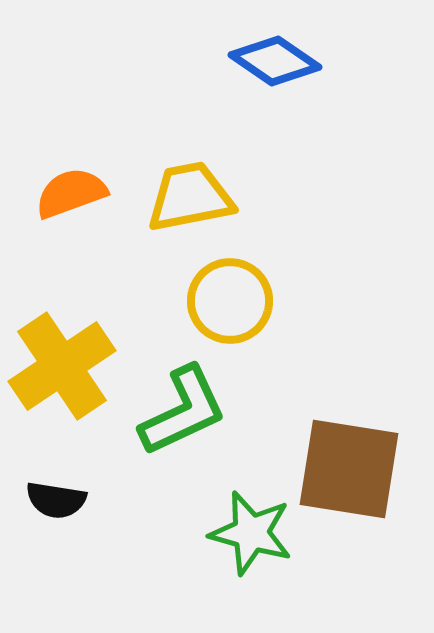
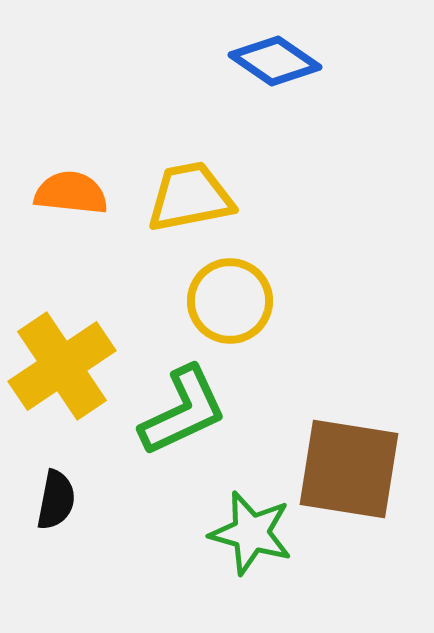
orange semicircle: rotated 26 degrees clockwise
black semicircle: rotated 88 degrees counterclockwise
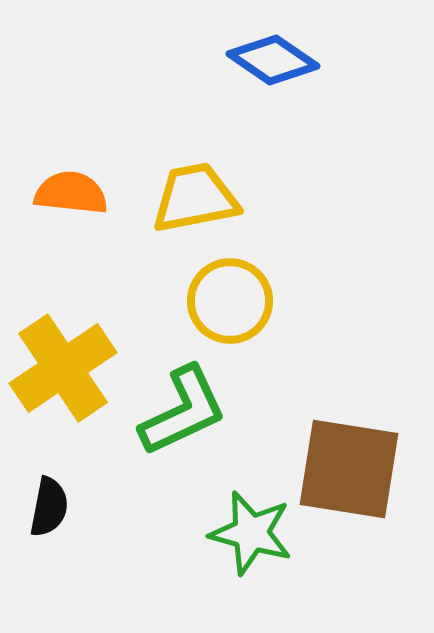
blue diamond: moved 2 px left, 1 px up
yellow trapezoid: moved 5 px right, 1 px down
yellow cross: moved 1 px right, 2 px down
black semicircle: moved 7 px left, 7 px down
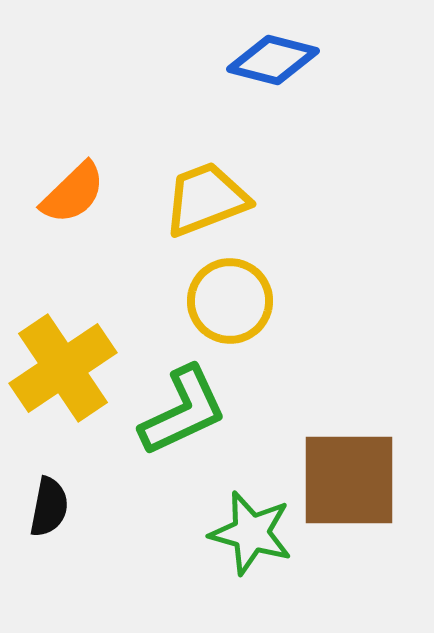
blue diamond: rotated 20 degrees counterclockwise
orange semicircle: moved 2 px right; rotated 130 degrees clockwise
yellow trapezoid: moved 11 px right, 1 px down; rotated 10 degrees counterclockwise
brown square: moved 11 px down; rotated 9 degrees counterclockwise
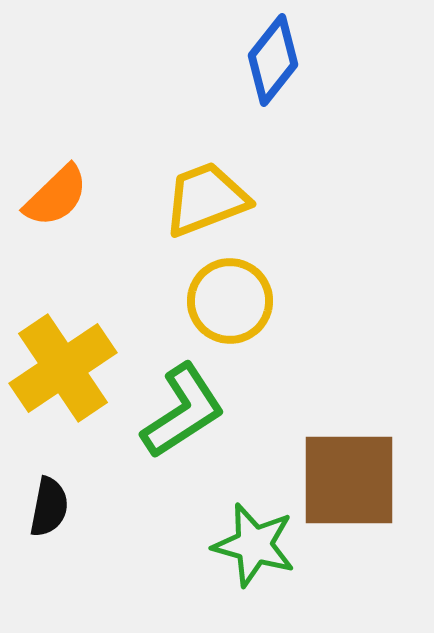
blue diamond: rotated 66 degrees counterclockwise
orange semicircle: moved 17 px left, 3 px down
green L-shape: rotated 8 degrees counterclockwise
green star: moved 3 px right, 12 px down
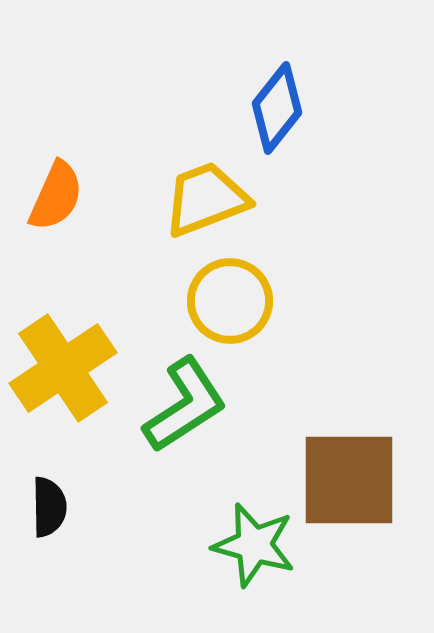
blue diamond: moved 4 px right, 48 px down
orange semicircle: rotated 22 degrees counterclockwise
green L-shape: moved 2 px right, 6 px up
black semicircle: rotated 12 degrees counterclockwise
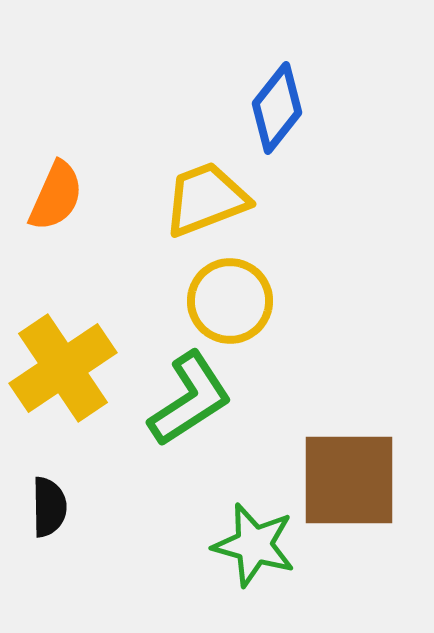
green L-shape: moved 5 px right, 6 px up
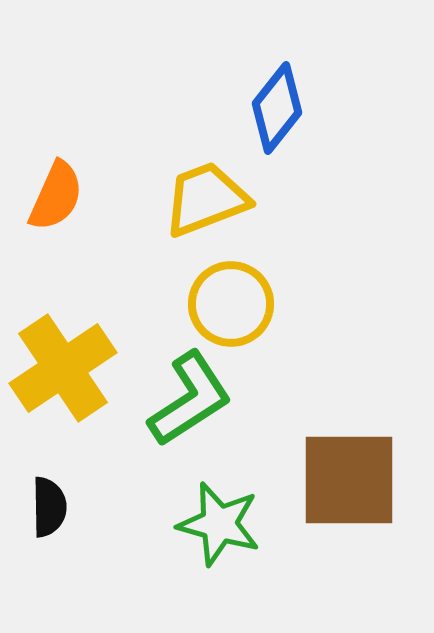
yellow circle: moved 1 px right, 3 px down
green star: moved 35 px left, 21 px up
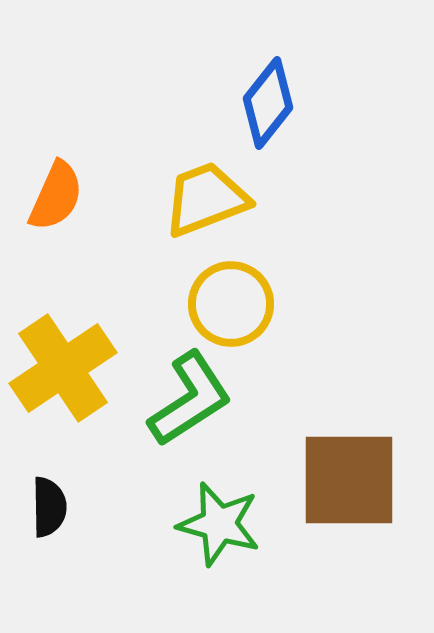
blue diamond: moved 9 px left, 5 px up
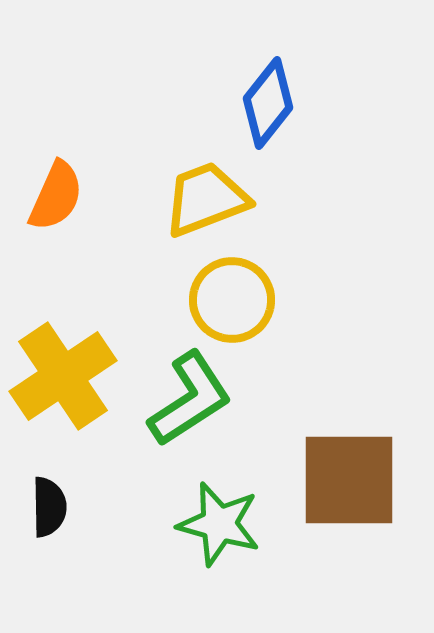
yellow circle: moved 1 px right, 4 px up
yellow cross: moved 8 px down
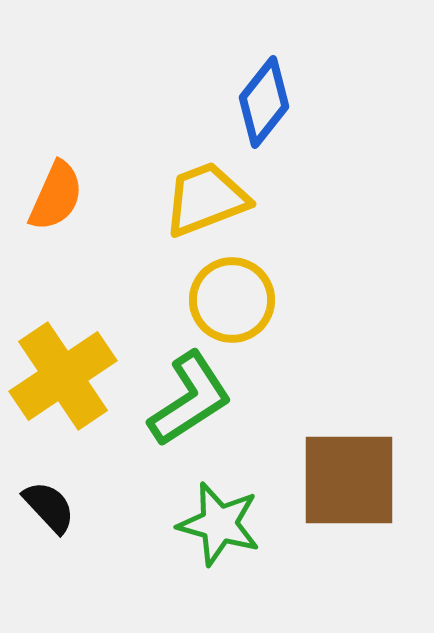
blue diamond: moved 4 px left, 1 px up
black semicircle: rotated 42 degrees counterclockwise
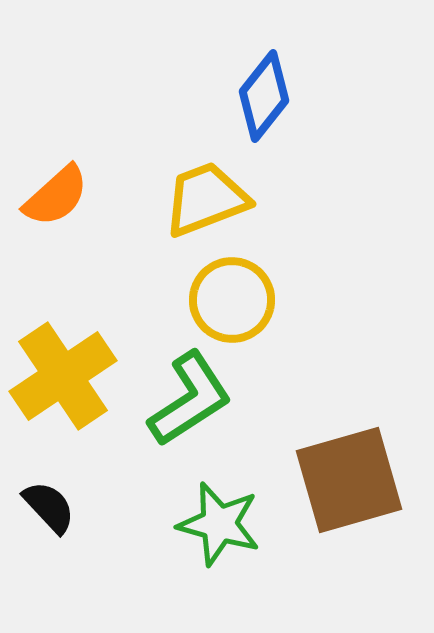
blue diamond: moved 6 px up
orange semicircle: rotated 24 degrees clockwise
brown square: rotated 16 degrees counterclockwise
